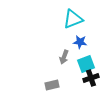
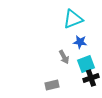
gray arrow: rotated 48 degrees counterclockwise
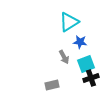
cyan triangle: moved 4 px left, 3 px down; rotated 10 degrees counterclockwise
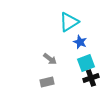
blue star: rotated 16 degrees clockwise
gray arrow: moved 14 px left, 2 px down; rotated 24 degrees counterclockwise
cyan square: moved 1 px up
gray rectangle: moved 5 px left, 3 px up
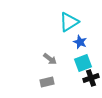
cyan square: moved 3 px left
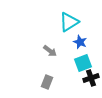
gray arrow: moved 8 px up
gray rectangle: rotated 56 degrees counterclockwise
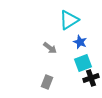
cyan triangle: moved 2 px up
gray arrow: moved 3 px up
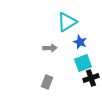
cyan triangle: moved 2 px left, 2 px down
gray arrow: rotated 40 degrees counterclockwise
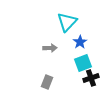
cyan triangle: rotated 15 degrees counterclockwise
blue star: rotated 16 degrees clockwise
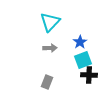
cyan triangle: moved 17 px left
cyan square: moved 3 px up
black cross: moved 2 px left, 3 px up; rotated 21 degrees clockwise
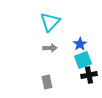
blue star: moved 2 px down
black cross: rotated 14 degrees counterclockwise
gray rectangle: rotated 32 degrees counterclockwise
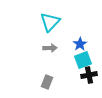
gray rectangle: rotated 32 degrees clockwise
